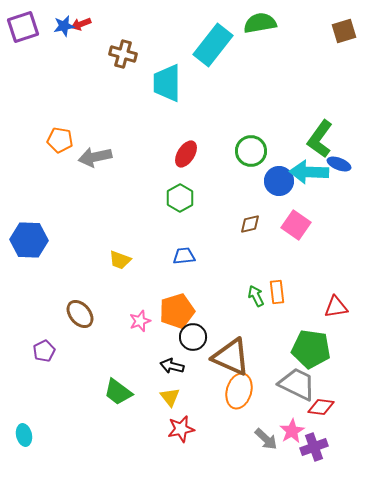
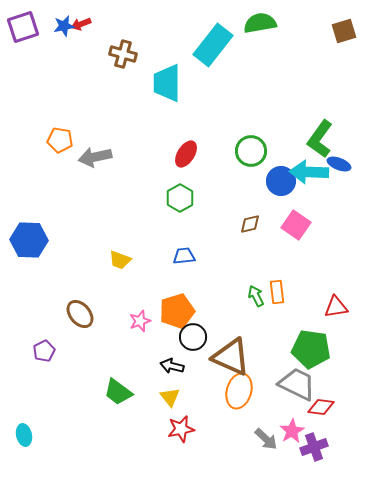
blue circle at (279, 181): moved 2 px right
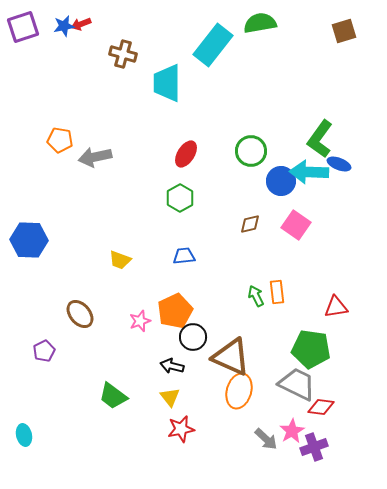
orange pentagon at (177, 311): moved 2 px left; rotated 8 degrees counterclockwise
green trapezoid at (118, 392): moved 5 px left, 4 px down
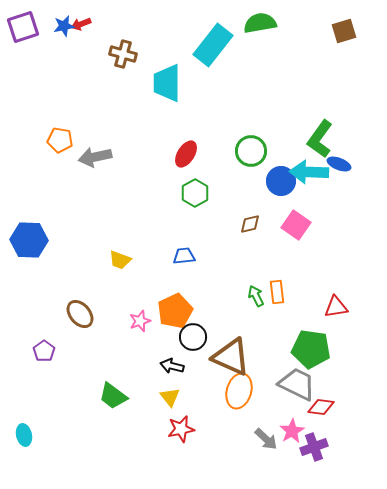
green hexagon at (180, 198): moved 15 px right, 5 px up
purple pentagon at (44, 351): rotated 10 degrees counterclockwise
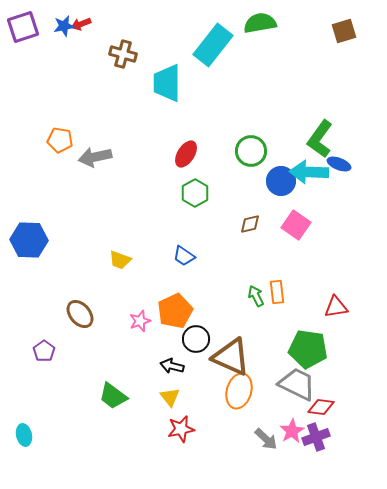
blue trapezoid at (184, 256): rotated 140 degrees counterclockwise
black circle at (193, 337): moved 3 px right, 2 px down
green pentagon at (311, 349): moved 3 px left
purple cross at (314, 447): moved 2 px right, 10 px up
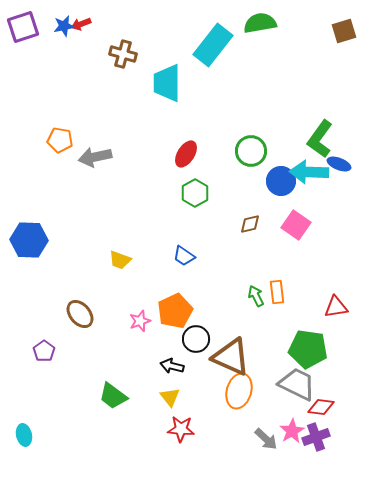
red star at (181, 429): rotated 16 degrees clockwise
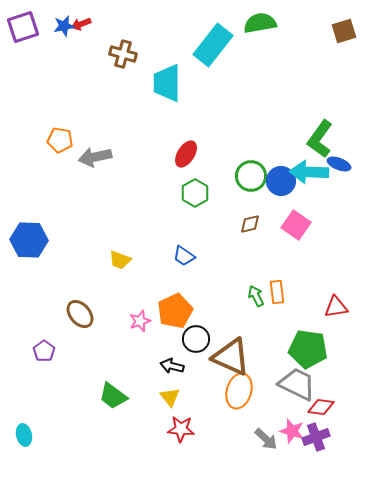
green circle at (251, 151): moved 25 px down
pink star at (292, 431): rotated 25 degrees counterclockwise
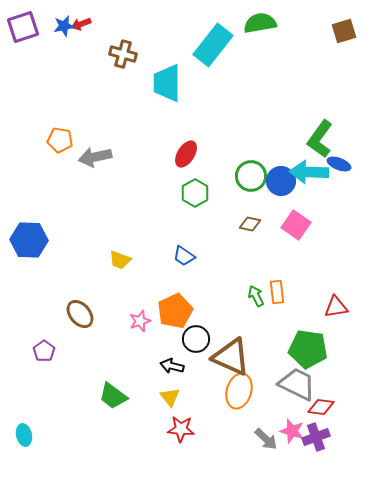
brown diamond at (250, 224): rotated 25 degrees clockwise
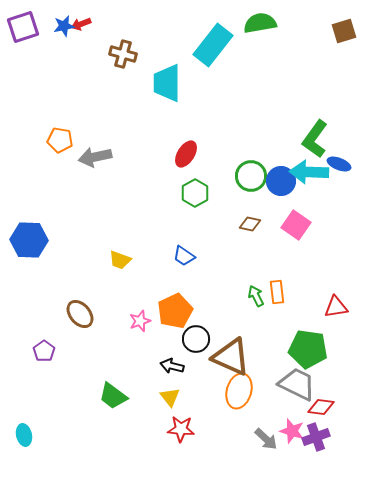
green L-shape at (320, 139): moved 5 px left
